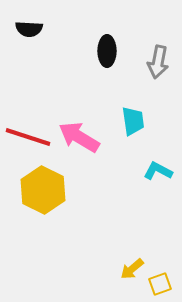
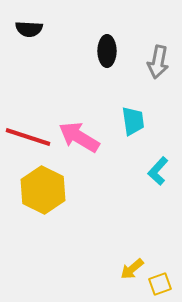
cyan L-shape: rotated 76 degrees counterclockwise
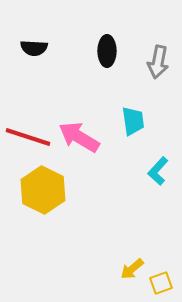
black semicircle: moved 5 px right, 19 px down
yellow square: moved 1 px right, 1 px up
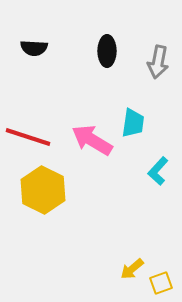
cyan trapezoid: moved 2 px down; rotated 16 degrees clockwise
pink arrow: moved 13 px right, 3 px down
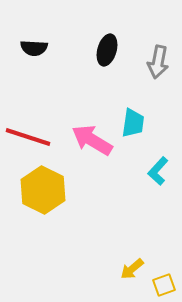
black ellipse: moved 1 px up; rotated 16 degrees clockwise
yellow square: moved 3 px right, 2 px down
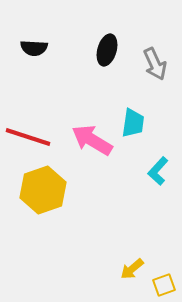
gray arrow: moved 3 px left, 2 px down; rotated 36 degrees counterclockwise
yellow hexagon: rotated 15 degrees clockwise
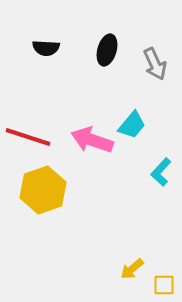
black semicircle: moved 12 px right
cyan trapezoid: moved 1 px left, 2 px down; rotated 32 degrees clockwise
pink arrow: rotated 12 degrees counterclockwise
cyan L-shape: moved 3 px right, 1 px down
yellow square: rotated 20 degrees clockwise
